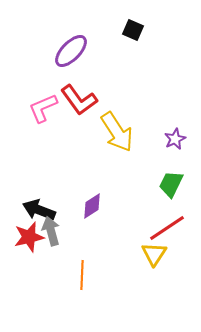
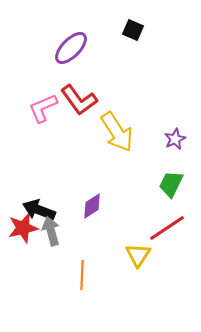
purple ellipse: moved 3 px up
red star: moved 6 px left, 9 px up
yellow triangle: moved 16 px left, 1 px down
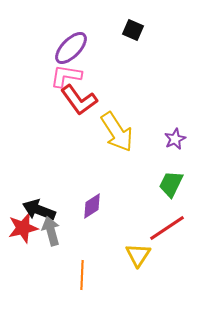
pink L-shape: moved 23 px right, 32 px up; rotated 32 degrees clockwise
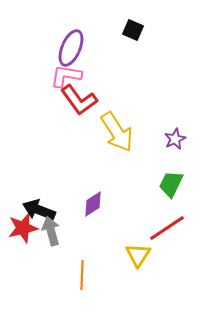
purple ellipse: rotated 21 degrees counterclockwise
purple diamond: moved 1 px right, 2 px up
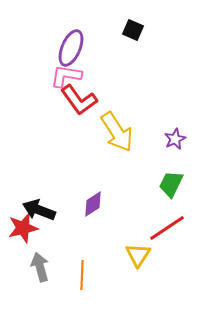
gray arrow: moved 11 px left, 36 px down
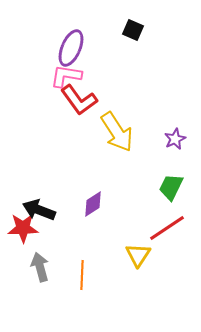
green trapezoid: moved 3 px down
red star: rotated 12 degrees clockwise
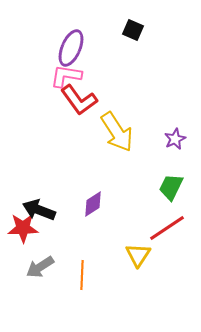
gray arrow: rotated 108 degrees counterclockwise
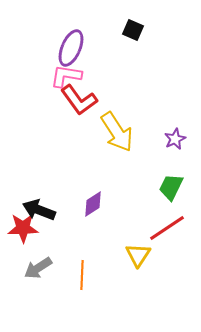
gray arrow: moved 2 px left, 1 px down
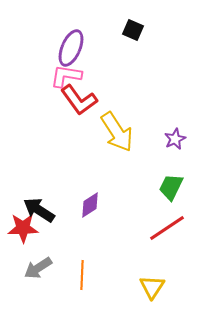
purple diamond: moved 3 px left, 1 px down
black arrow: rotated 12 degrees clockwise
yellow triangle: moved 14 px right, 32 px down
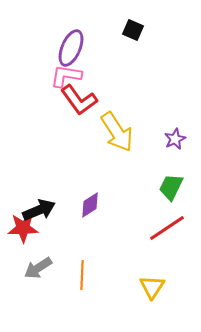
black arrow: rotated 124 degrees clockwise
